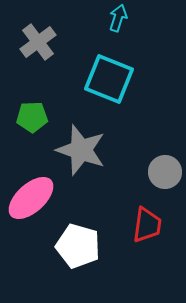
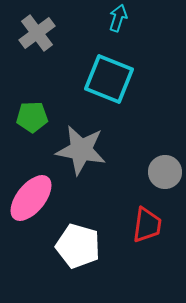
gray cross: moved 1 px left, 9 px up
gray star: rotated 9 degrees counterclockwise
pink ellipse: rotated 9 degrees counterclockwise
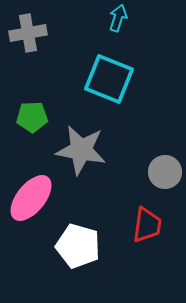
gray cross: moved 9 px left; rotated 27 degrees clockwise
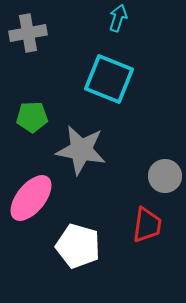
gray circle: moved 4 px down
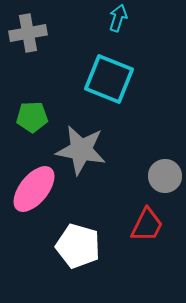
pink ellipse: moved 3 px right, 9 px up
red trapezoid: rotated 18 degrees clockwise
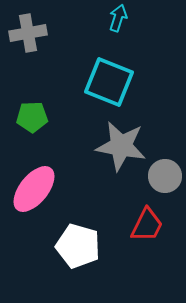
cyan square: moved 3 px down
gray star: moved 40 px right, 4 px up
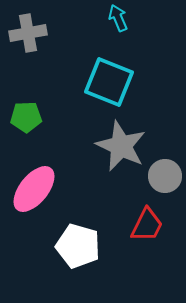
cyan arrow: rotated 40 degrees counterclockwise
green pentagon: moved 6 px left
gray star: rotated 15 degrees clockwise
